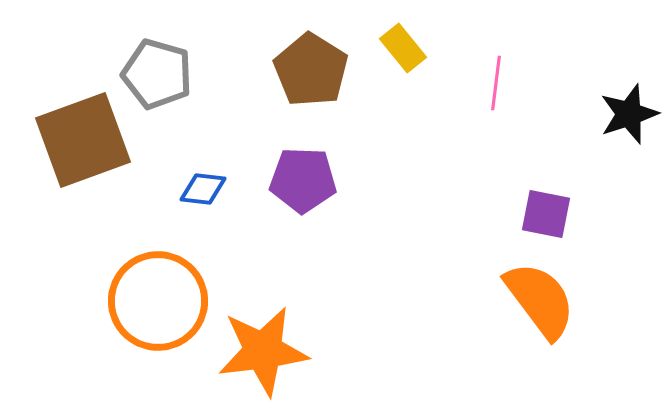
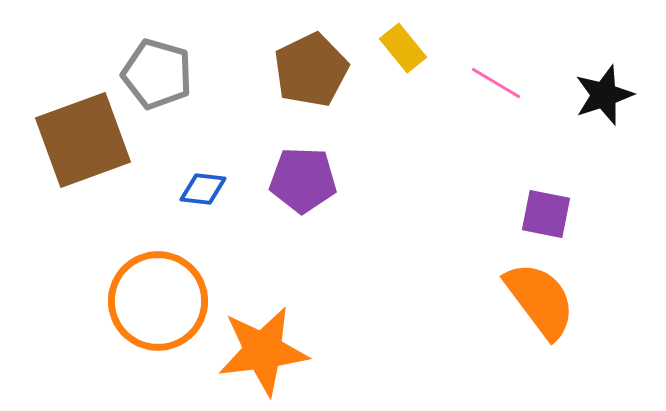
brown pentagon: rotated 14 degrees clockwise
pink line: rotated 66 degrees counterclockwise
black star: moved 25 px left, 19 px up
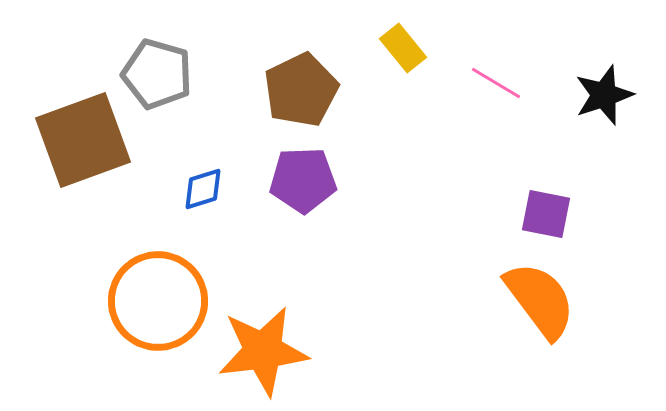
brown pentagon: moved 10 px left, 20 px down
purple pentagon: rotated 4 degrees counterclockwise
blue diamond: rotated 24 degrees counterclockwise
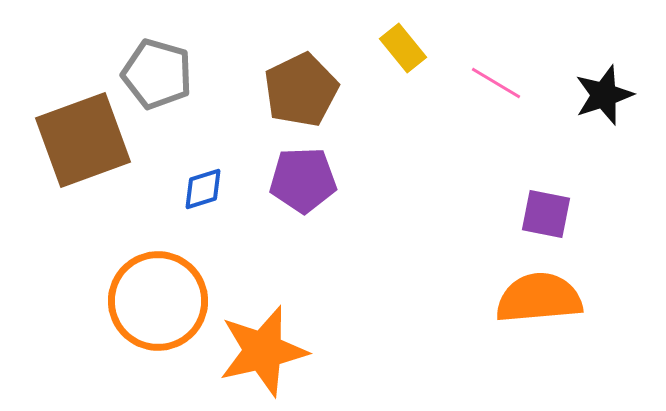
orange semicircle: moved 1 px left, 2 px up; rotated 58 degrees counterclockwise
orange star: rotated 6 degrees counterclockwise
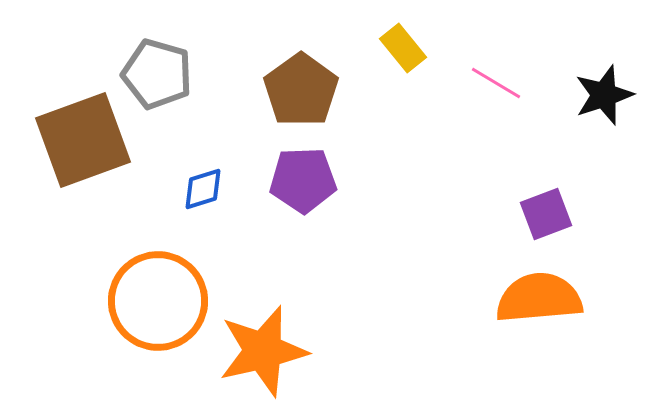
brown pentagon: rotated 10 degrees counterclockwise
purple square: rotated 32 degrees counterclockwise
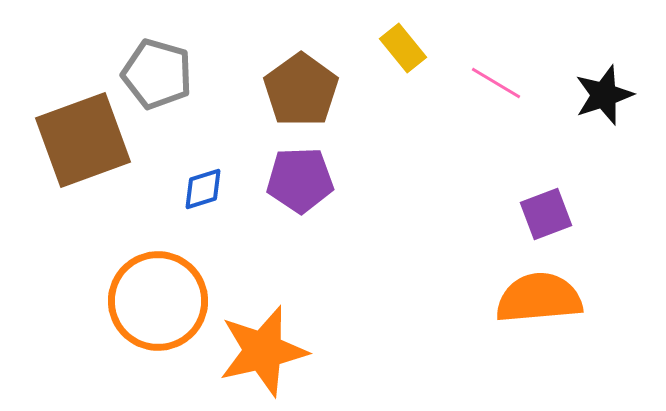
purple pentagon: moved 3 px left
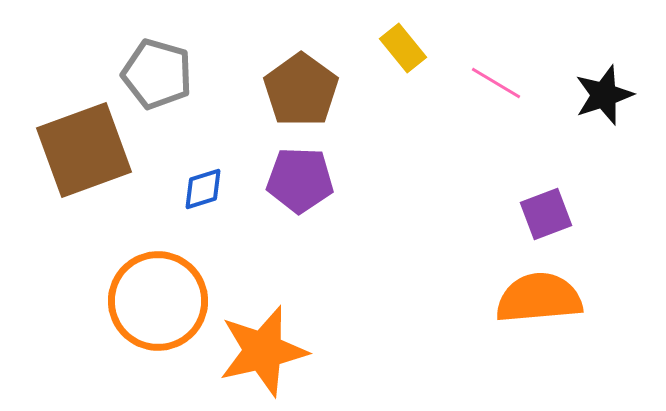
brown square: moved 1 px right, 10 px down
purple pentagon: rotated 4 degrees clockwise
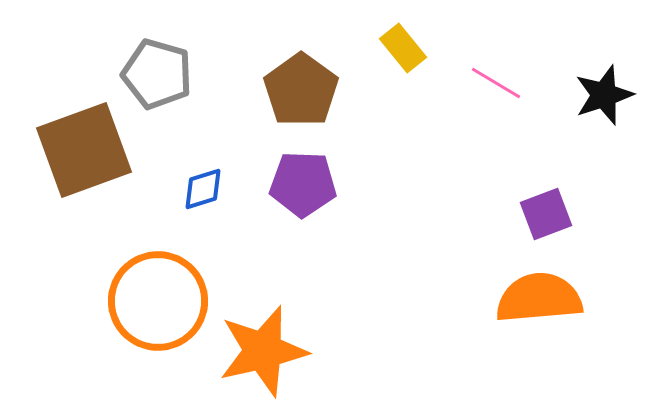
purple pentagon: moved 3 px right, 4 px down
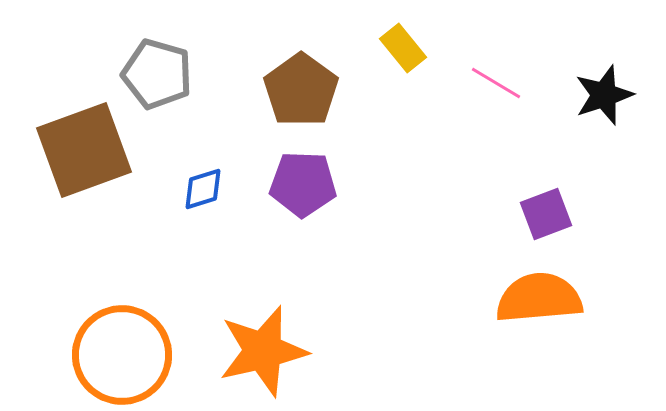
orange circle: moved 36 px left, 54 px down
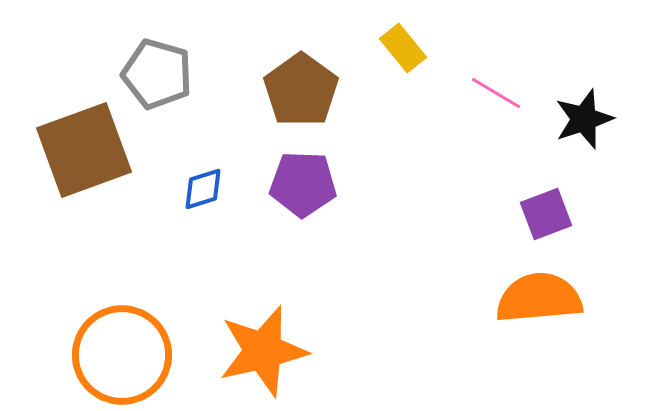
pink line: moved 10 px down
black star: moved 20 px left, 24 px down
